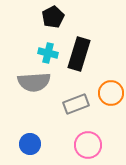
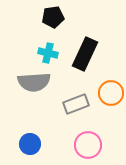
black pentagon: rotated 20 degrees clockwise
black rectangle: moved 6 px right; rotated 8 degrees clockwise
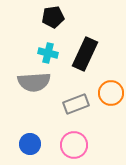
pink circle: moved 14 px left
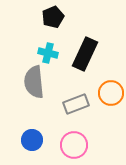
black pentagon: rotated 15 degrees counterclockwise
gray semicircle: rotated 88 degrees clockwise
blue circle: moved 2 px right, 4 px up
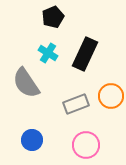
cyan cross: rotated 18 degrees clockwise
gray semicircle: moved 8 px left, 1 px down; rotated 28 degrees counterclockwise
orange circle: moved 3 px down
pink circle: moved 12 px right
